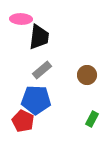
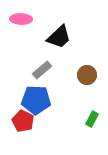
black trapezoid: moved 20 px right; rotated 40 degrees clockwise
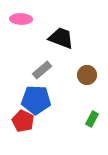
black trapezoid: moved 2 px right, 1 px down; rotated 116 degrees counterclockwise
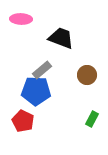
blue pentagon: moved 9 px up
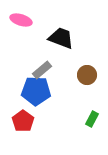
pink ellipse: moved 1 px down; rotated 15 degrees clockwise
red pentagon: rotated 10 degrees clockwise
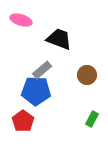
black trapezoid: moved 2 px left, 1 px down
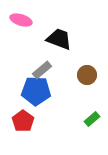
green rectangle: rotated 21 degrees clockwise
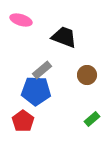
black trapezoid: moved 5 px right, 2 px up
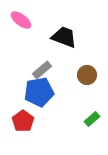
pink ellipse: rotated 20 degrees clockwise
blue pentagon: moved 3 px right, 1 px down; rotated 12 degrees counterclockwise
